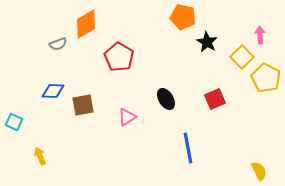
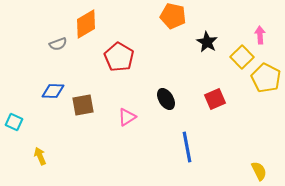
orange pentagon: moved 10 px left, 1 px up
blue line: moved 1 px left, 1 px up
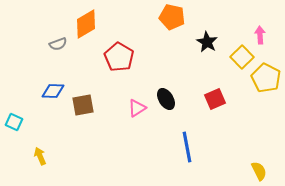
orange pentagon: moved 1 px left, 1 px down
pink triangle: moved 10 px right, 9 px up
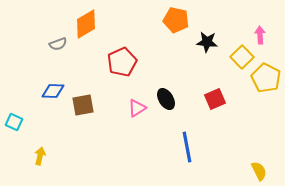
orange pentagon: moved 4 px right, 3 px down
black star: rotated 25 degrees counterclockwise
red pentagon: moved 3 px right, 5 px down; rotated 16 degrees clockwise
yellow arrow: rotated 36 degrees clockwise
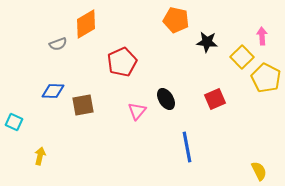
pink arrow: moved 2 px right, 1 px down
pink triangle: moved 3 px down; rotated 18 degrees counterclockwise
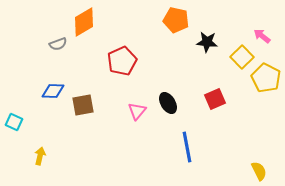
orange diamond: moved 2 px left, 2 px up
pink arrow: rotated 48 degrees counterclockwise
red pentagon: moved 1 px up
black ellipse: moved 2 px right, 4 px down
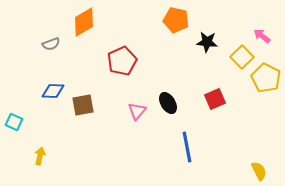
gray semicircle: moved 7 px left
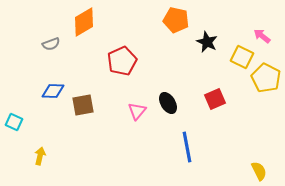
black star: rotated 20 degrees clockwise
yellow square: rotated 20 degrees counterclockwise
